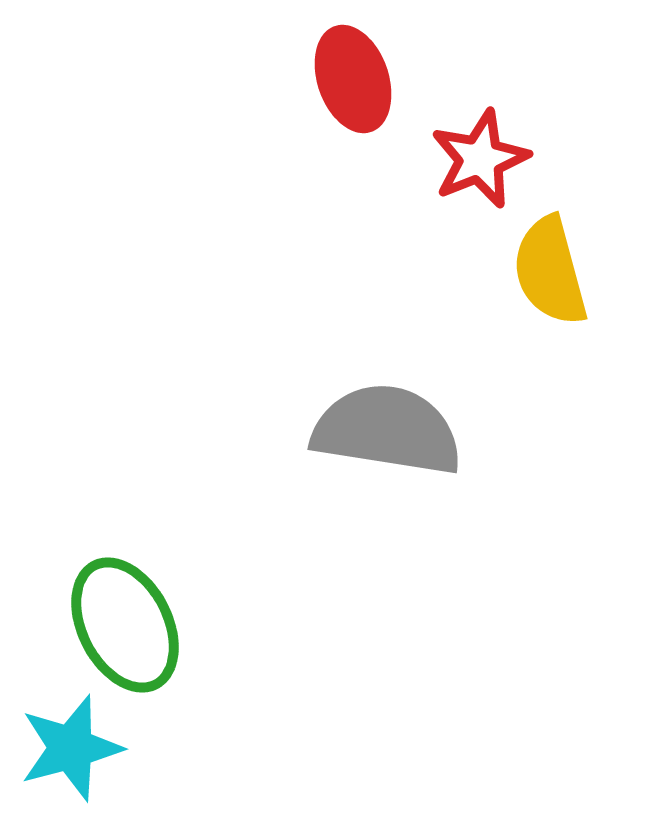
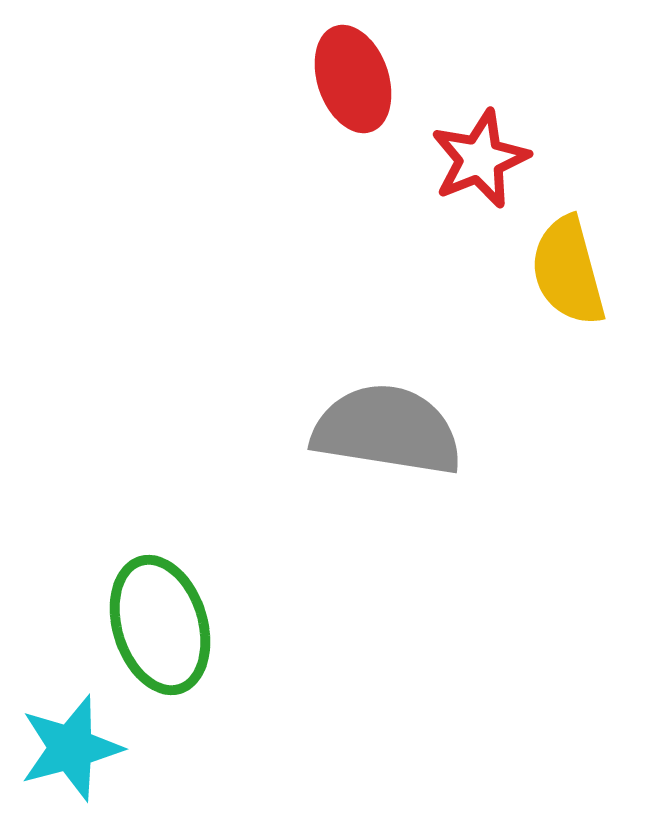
yellow semicircle: moved 18 px right
green ellipse: moved 35 px right; rotated 10 degrees clockwise
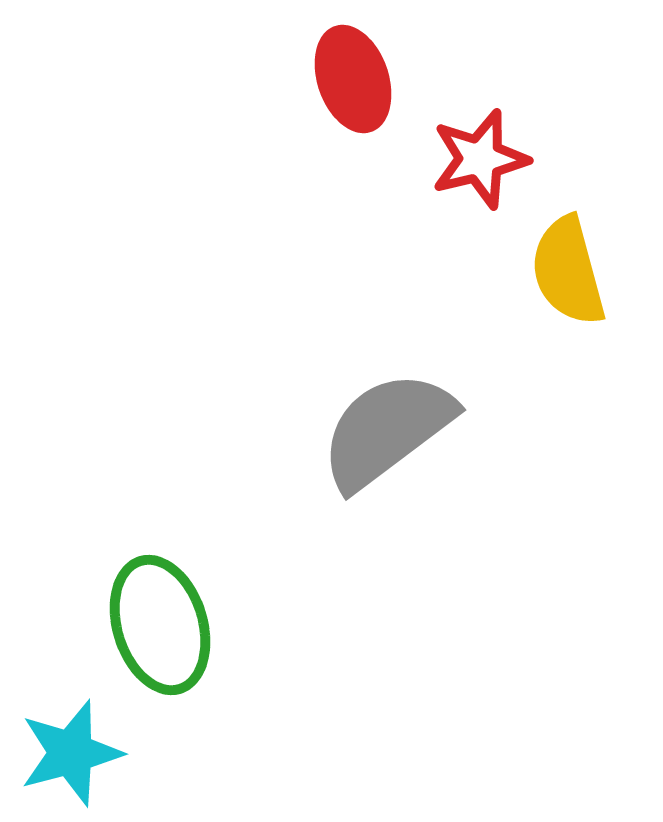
red star: rotated 8 degrees clockwise
gray semicircle: rotated 46 degrees counterclockwise
cyan star: moved 5 px down
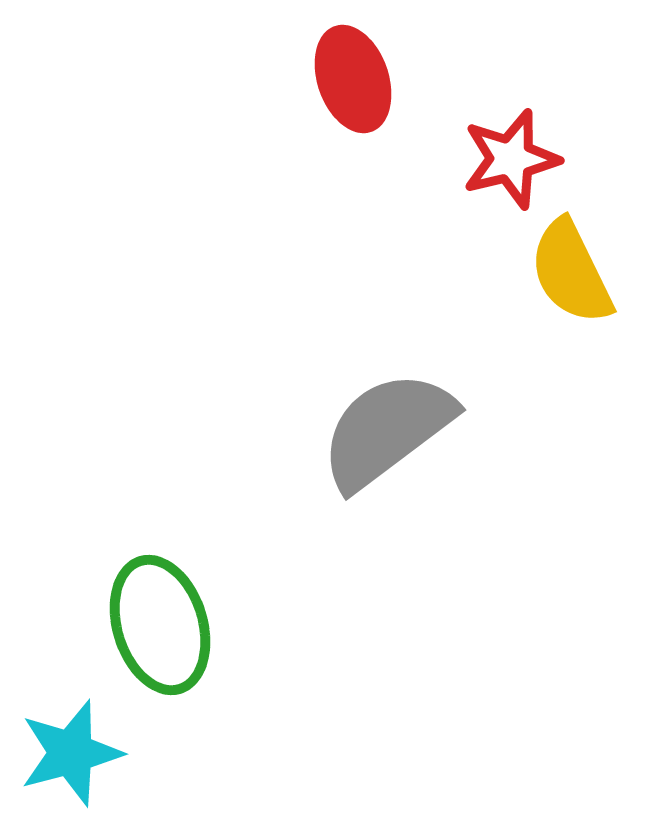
red star: moved 31 px right
yellow semicircle: moved 3 px right, 1 px down; rotated 11 degrees counterclockwise
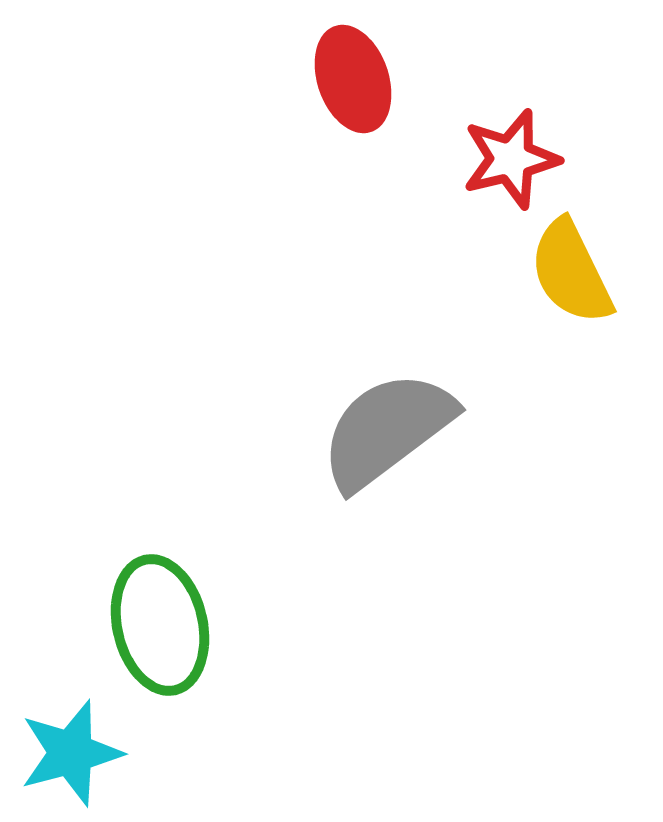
green ellipse: rotated 4 degrees clockwise
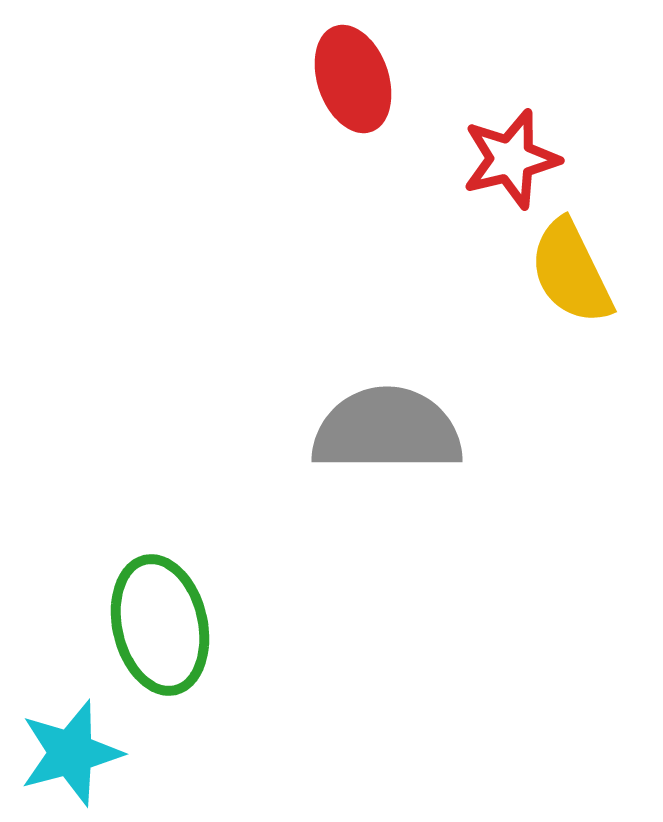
gray semicircle: rotated 37 degrees clockwise
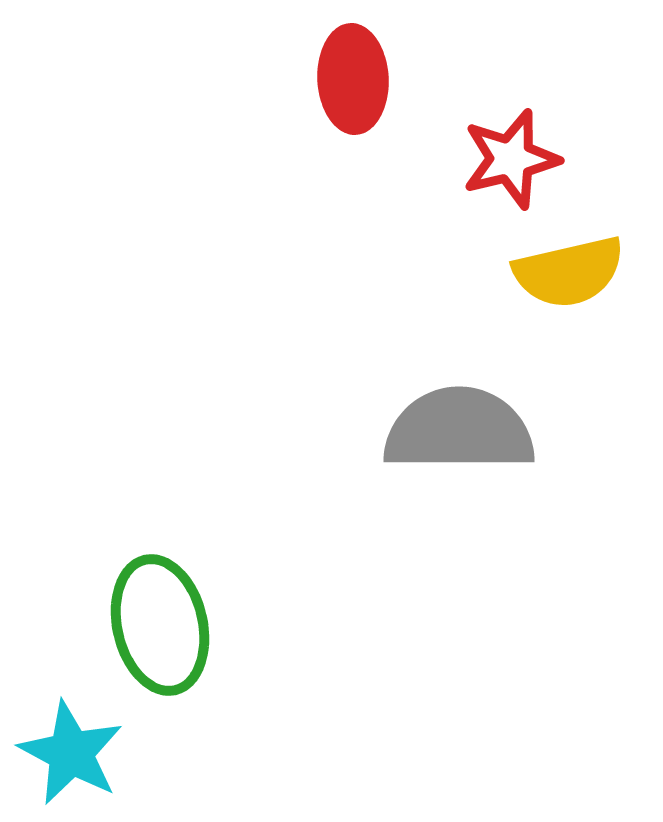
red ellipse: rotated 16 degrees clockwise
yellow semicircle: moved 2 px left; rotated 77 degrees counterclockwise
gray semicircle: moved 72 px right
cyan star: rotated 29 degrees counterclockwise
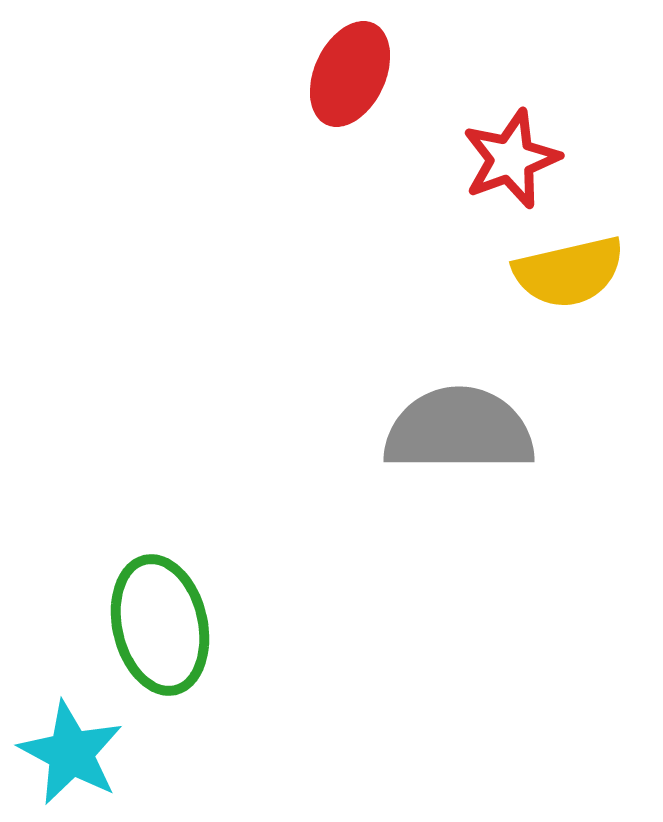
red ellipse: moved 3 px left, 5 px up; rotated 28 degrees clockwise
red star: rotated 6 degrees counterclockwise
